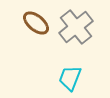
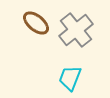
gray cross: moved 3 px down
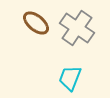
gray cross: moved 1 px right, 2 px up; rotated 16 degrees counterclockwise
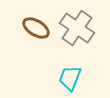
brown ellipse: moved 5 px down; rotated 8 degrees counterclockwise
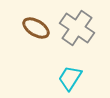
cyan trapezoid: rotated 12 degrees clockwise
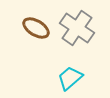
cyan trapezoid: rotated 16 degrees clockwise
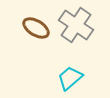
gray cross: moved 1 px left, 3 px up
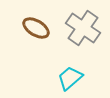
gray cross: moved 7 px right, 3 px down
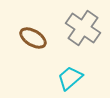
brown ellipse: moved 3 px left, 10 px down
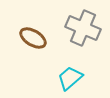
gray cross: rotated 12 degrees counterclockwise
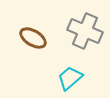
gray cross: moved 2 px right, 3 px down
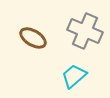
cyan trapezoid: moved 4 px right, 2 px up
